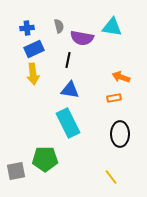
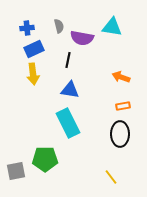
orange rectangle: moved 9 px right, 8 px down
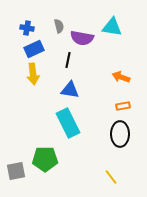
blue cross: rotated 16 degrees clockwise
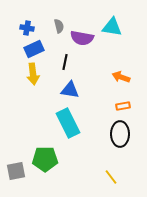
black line: moved 3 px left, 2 px down
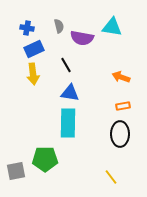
black line: moved 1 px right, 3 px down; rotated 42 degrees counterclockwise
blue triangle: moved 3 px down
cyan rectangle: rotated 28 degrees clockwise
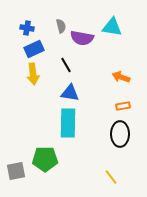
gray semicircle: moved 2 px right
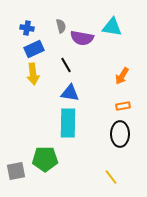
orange arrow: moved 1 px right, 1 px up; rotated 78 degrees counterclockwise
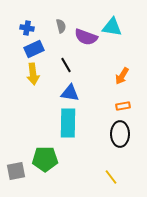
purple semicircle: moved 4 px right, 1 px up; rotated 10 degrees clockwise
